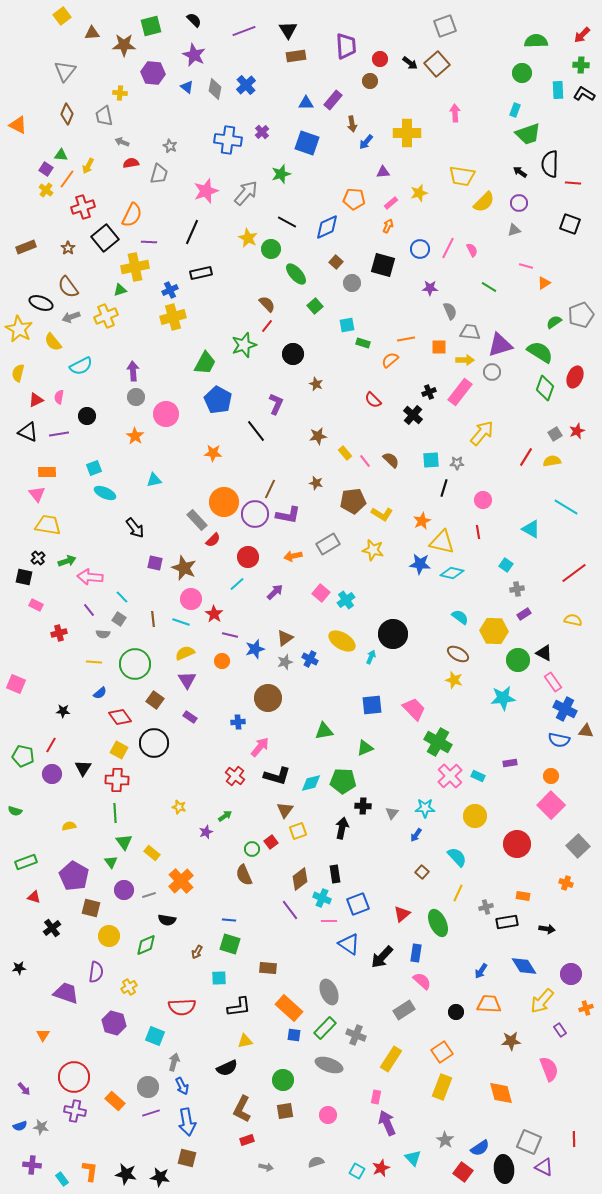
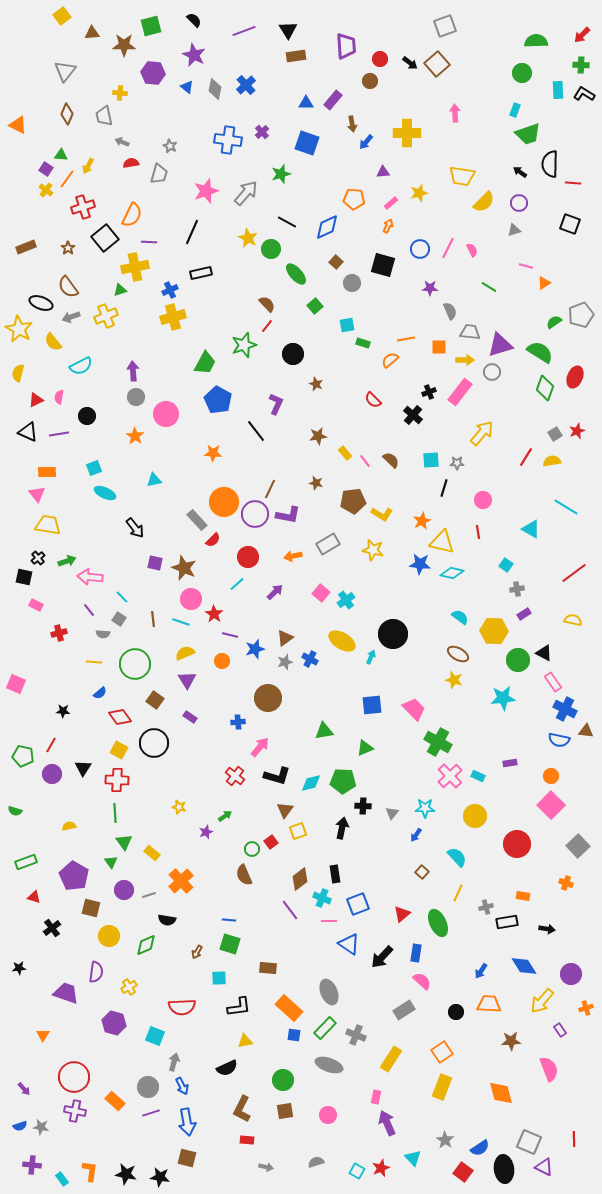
red rectangle at (247, 1140): rotated 24 degrees clockwise
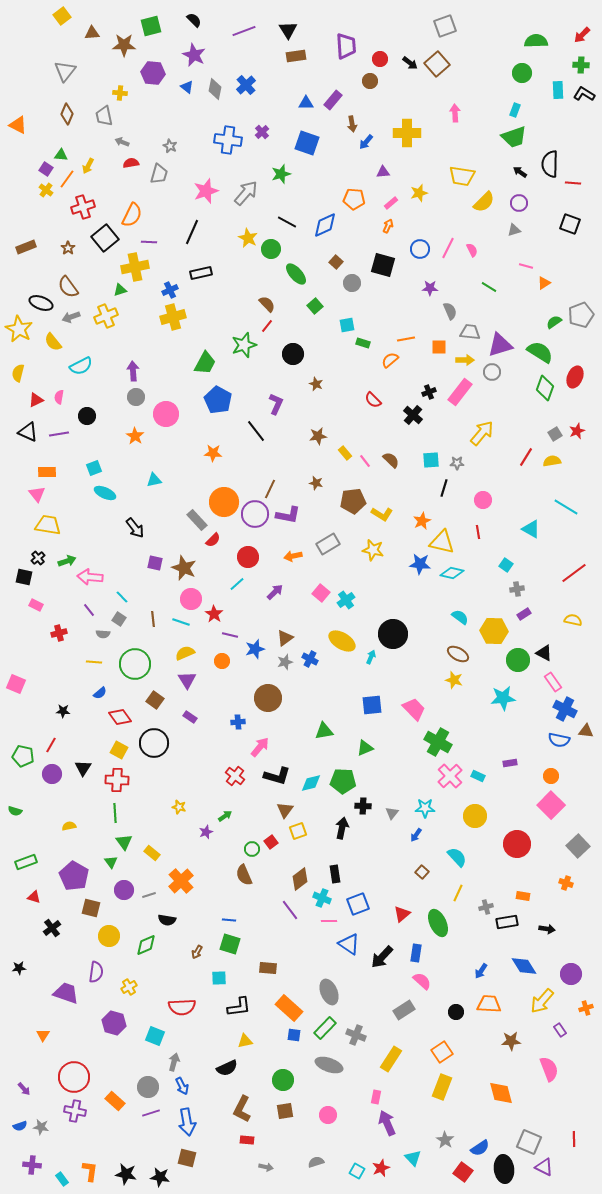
green trapezoid at (528, 134): moved 14 px left, 3 px down
blue diamond at (327, 227): moved 2 px left, 2 px up
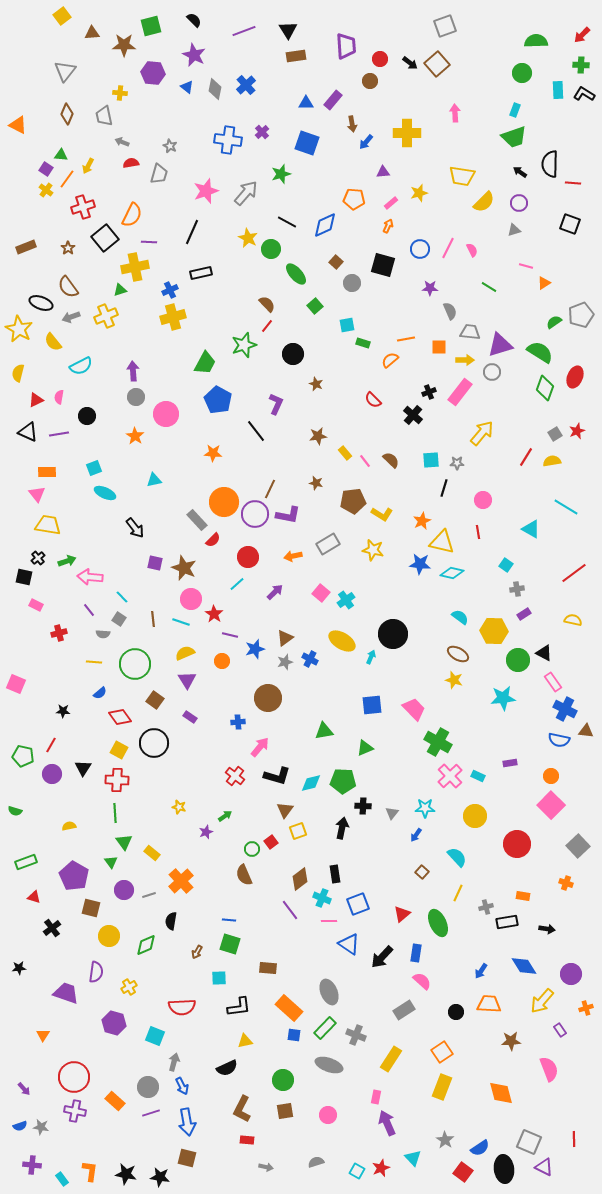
black semicircle at (167, 920): moved 4 px right, 1 px down; rotated 90 degrees clockwise
